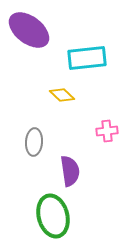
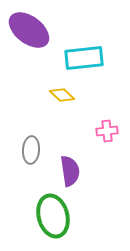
cyan rectangle: moved 3 px left
gray ellipse: moved 3 px left, 8 px down
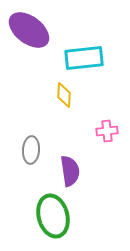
yellow diamond: moved 2 px right; rotated 50 degrees clockwise
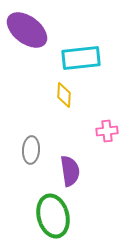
purple ellipse: moved 2 px left
cyan rectangle: moved 3 px left
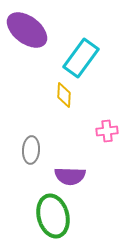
cyan rectangle: rotated 48 degrees counterclockwise
purple semicircle: moved 5 px down; rotated 100 degrees clockwise
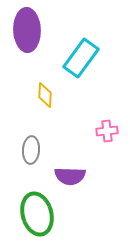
purple ellipse: rotated 51 degrees clockwise
yellow diamond: moved 19 px left
green ellipse: moved 16 px left, 2 px up
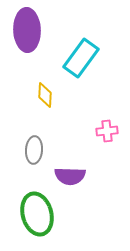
gray ellipse: moved 3 px right
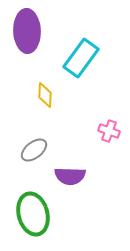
purple ellipse: moved 1 px down
pink cross: moved 2 px right; rotated 25 degrees clockwise
gray ellipse: rotated 48 degrees clockwise
green ellipse: moved 4 px left
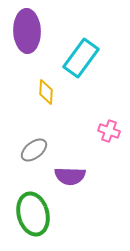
yellow diamond: moved 1 px right, 3 px up
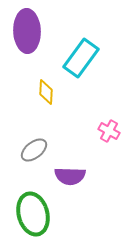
pink cross: rotated 10 degrees clockwise
